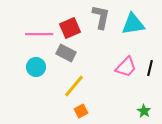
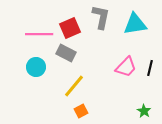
cyan triangle: moved 2 px right
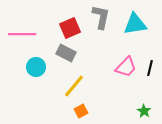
pink line: moved 17 px left
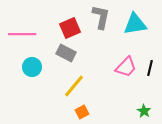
cyan circle: moved 4 px left
orange square: moved 1 px right, 1 px down
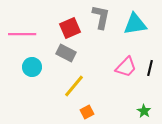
orange square: moved 5 px right
